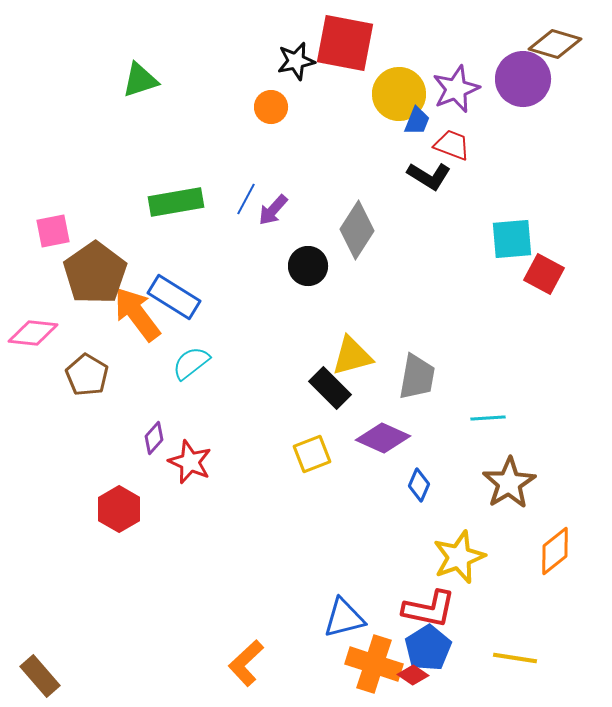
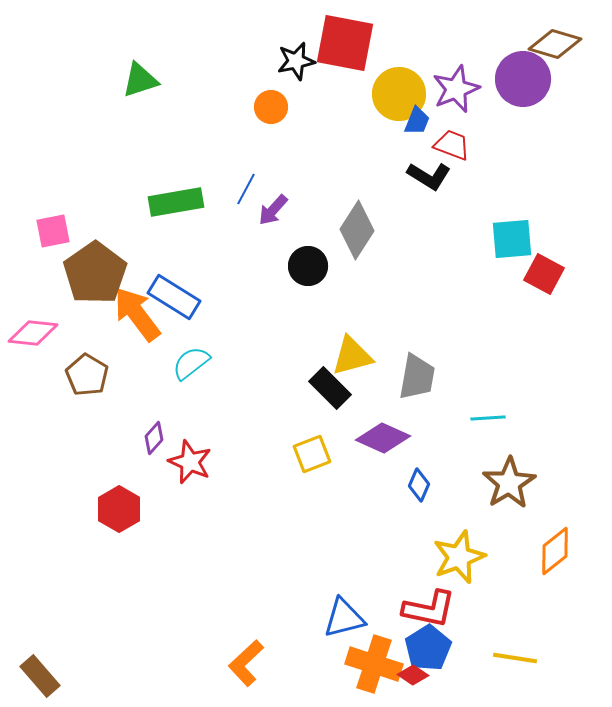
blue line at (246, 199): moved 10 px up
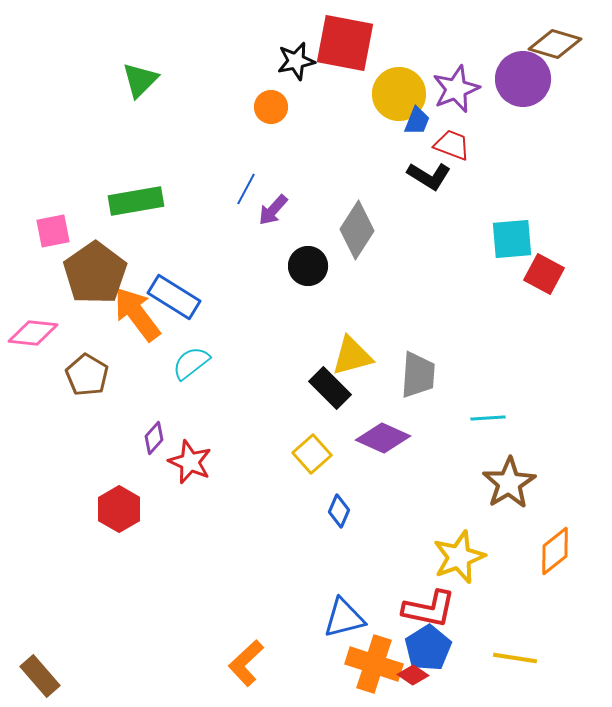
green triangle at (140, 80): rotated 27 degrees counterclockwise
green rectangle at (176, 202): moved 40 px left, 1 px up
gray trapezoid at (417, 377): moved 1 px right, 2 px up; rotated 6 degrees counterclockwise
yellow square at (312, 454): rotated 21 degrees counterclockwise
blue diamond at (419, 485): moved 80 px left, 26 px down
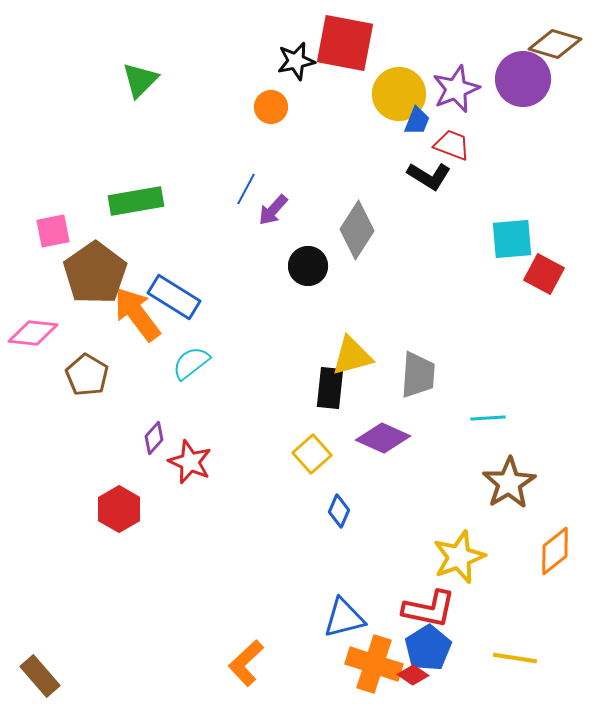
black rectangle at (330, 388): rotated 51 degrees clockwise
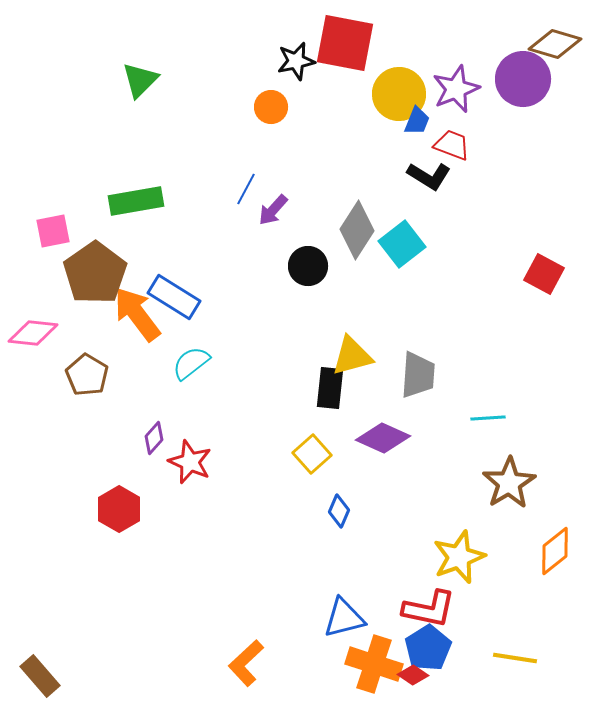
cyan square at (512, 239): moved 110 px left, 5 px down; rotated 33 degrees counterclockwise
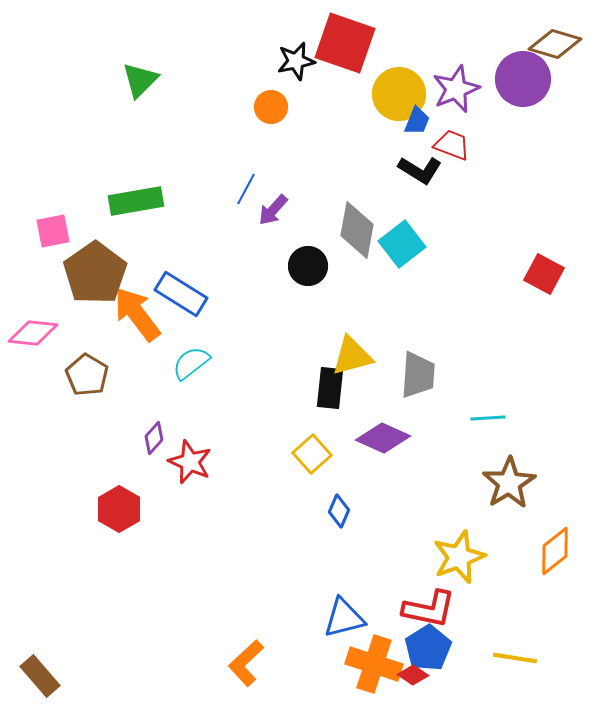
red square at (345, 43): rotated 8 degrees clockwise
black L-shape at (429, 176): moved 9 px left, 6 px up
gray diamond at (357, 230): rotated 22 degrees counterclockwise
blue rectangle at (174, 297): moved 7 px right, 3 px up
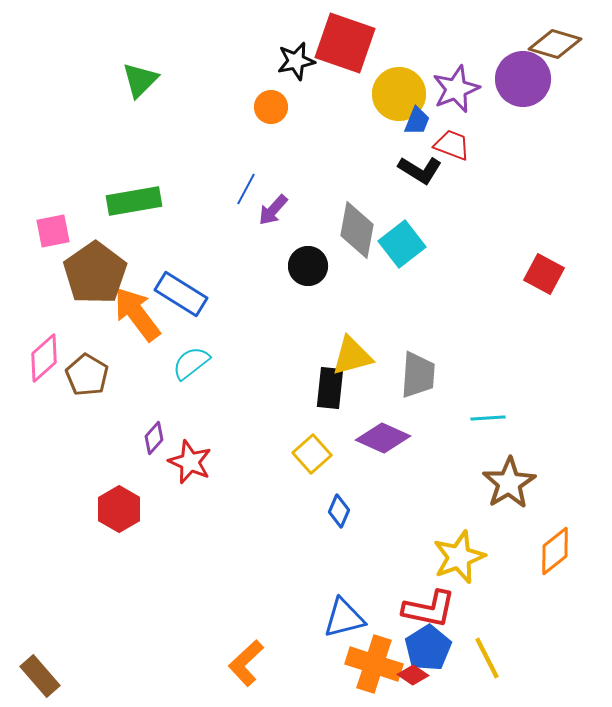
green rectangle at (136, 201): moved 2 px left
pink diamond at (33, 333): moved 11 px right, 25 px down; rotated 48 degrees counterclockwise
yellow line at (515, 658): moved 28 px left; rotated 54 degrees clockwise
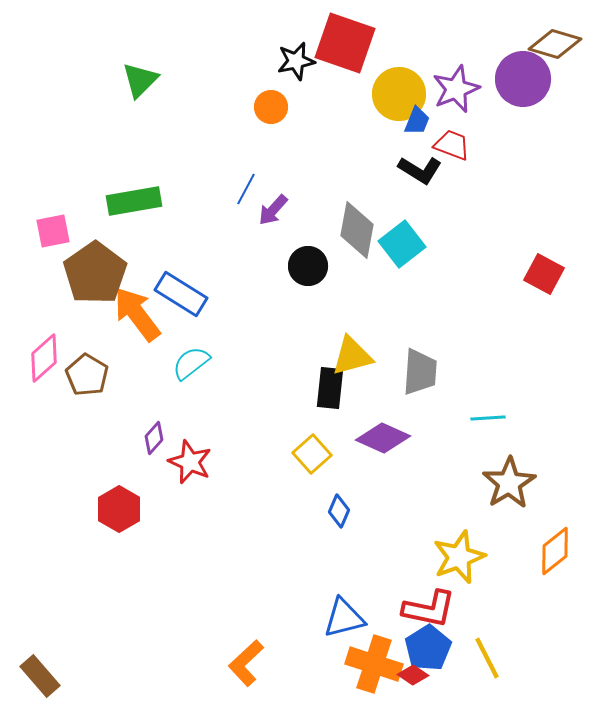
gray trapezoid at (418, 375): moved 2 px right, 3 px up
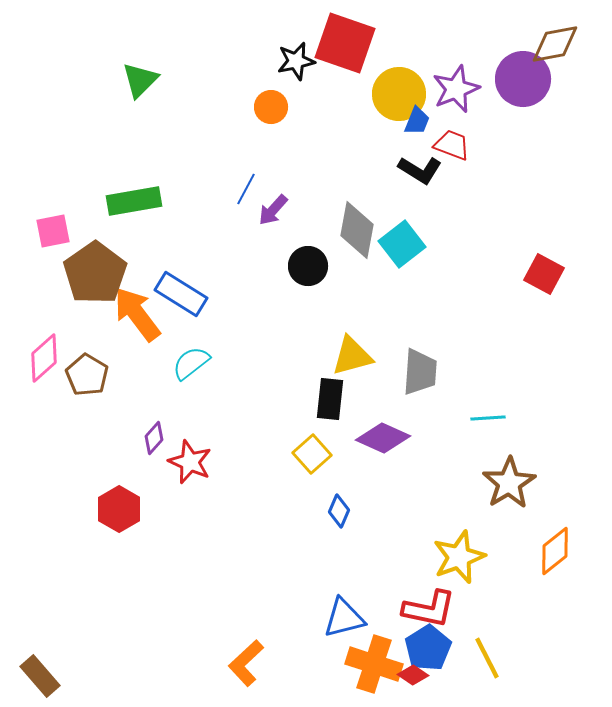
brown diamond at (555, 44): rotated 27 degrees counterclockwise
black rectangle at (330, 388): moved 11 px down
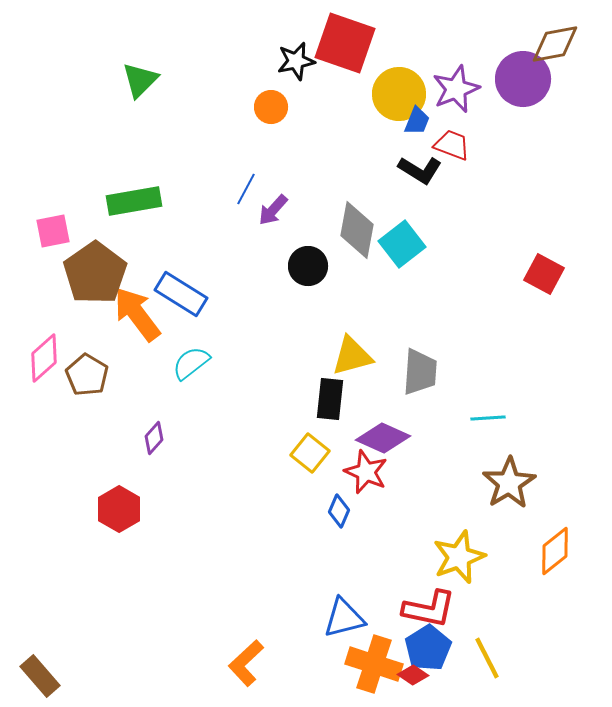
yellow square at (312, 454): moved 2 px left, 1 px up; rotated 9 degrees counterclockwise
red star at (190, 462): moved 176 px right, 10 px down
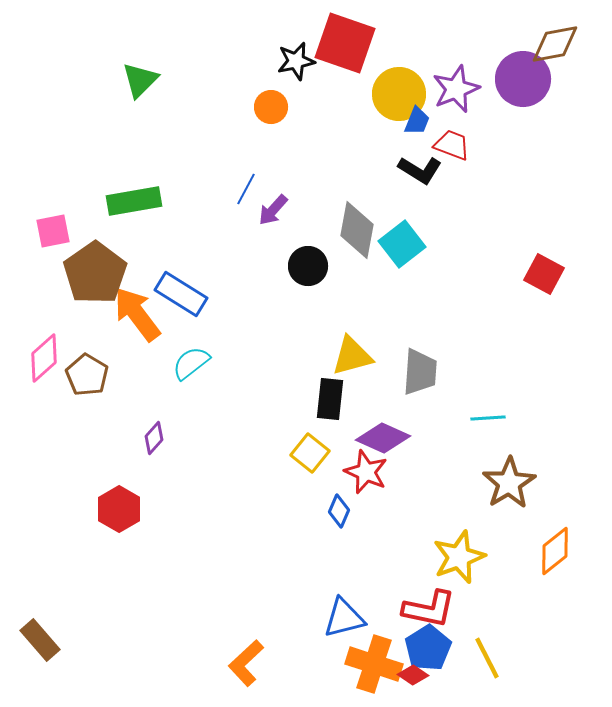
brown rectangle at (40, 676): moved 36 px up
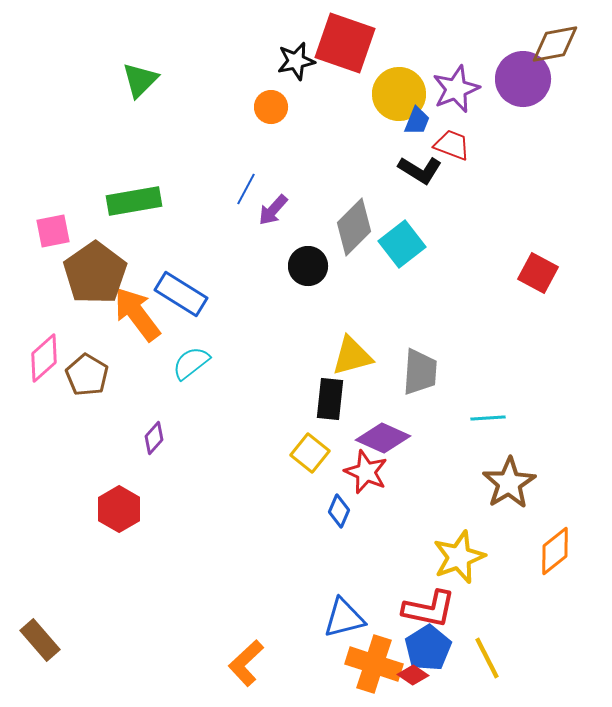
gray diamond at (357, 230): moved 3 px left, 3 px up; rotated 34 degrees clockwise
red square at (544, 274): moved 6 px left, 1 px up
